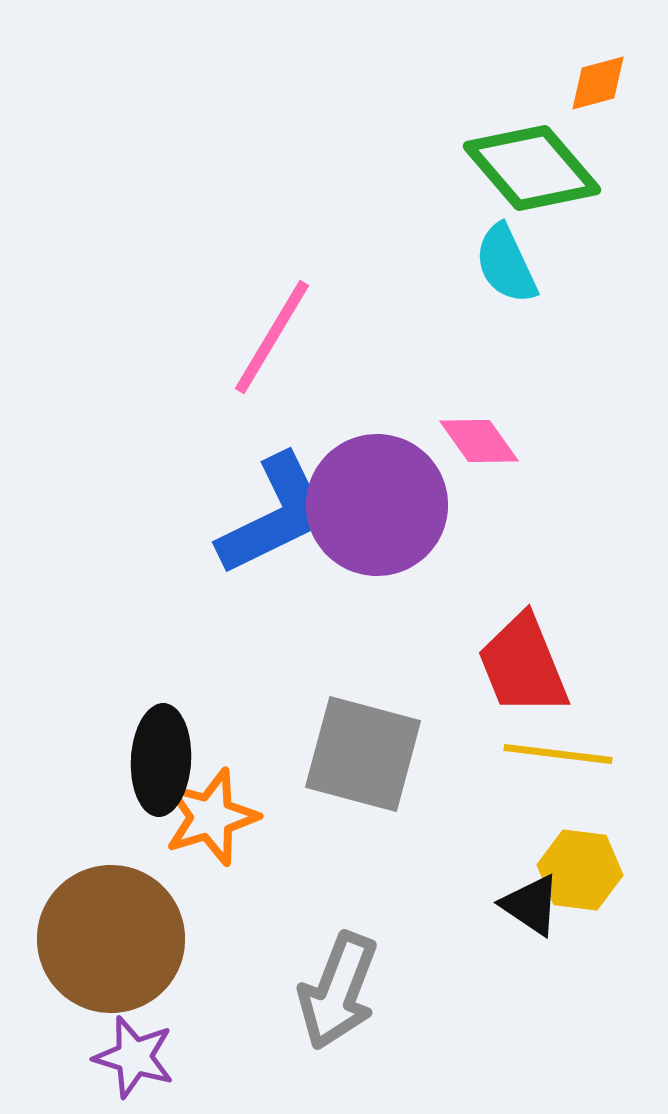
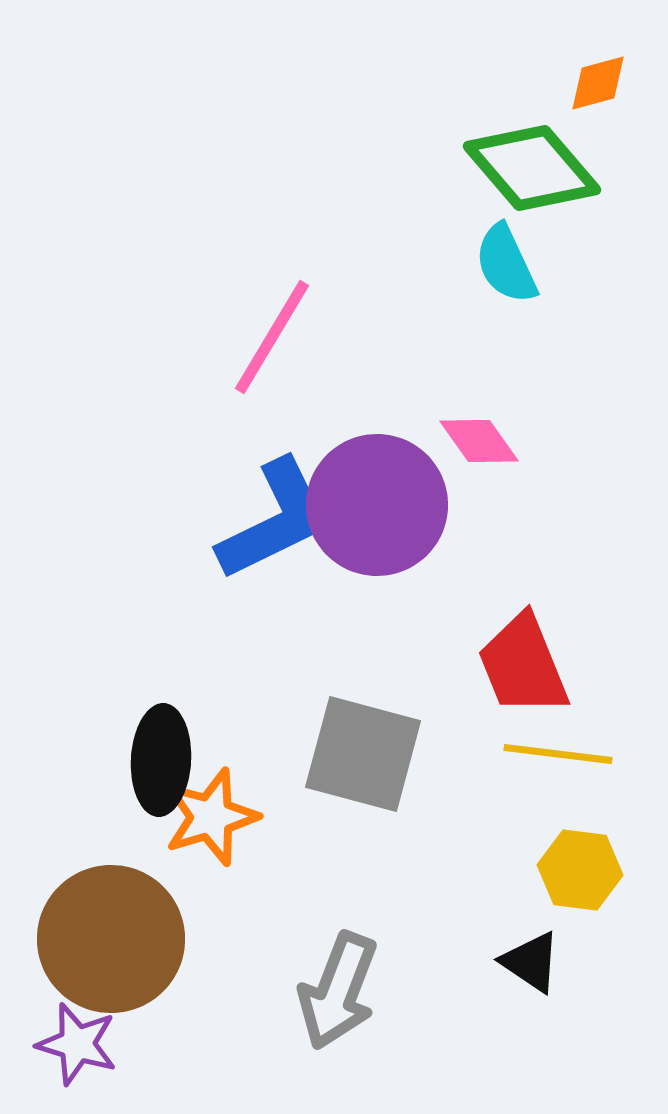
blue L-shape: moved 5 px down
black triangle: moved 57 px down
purple star: moved 57 px left, 13 px up
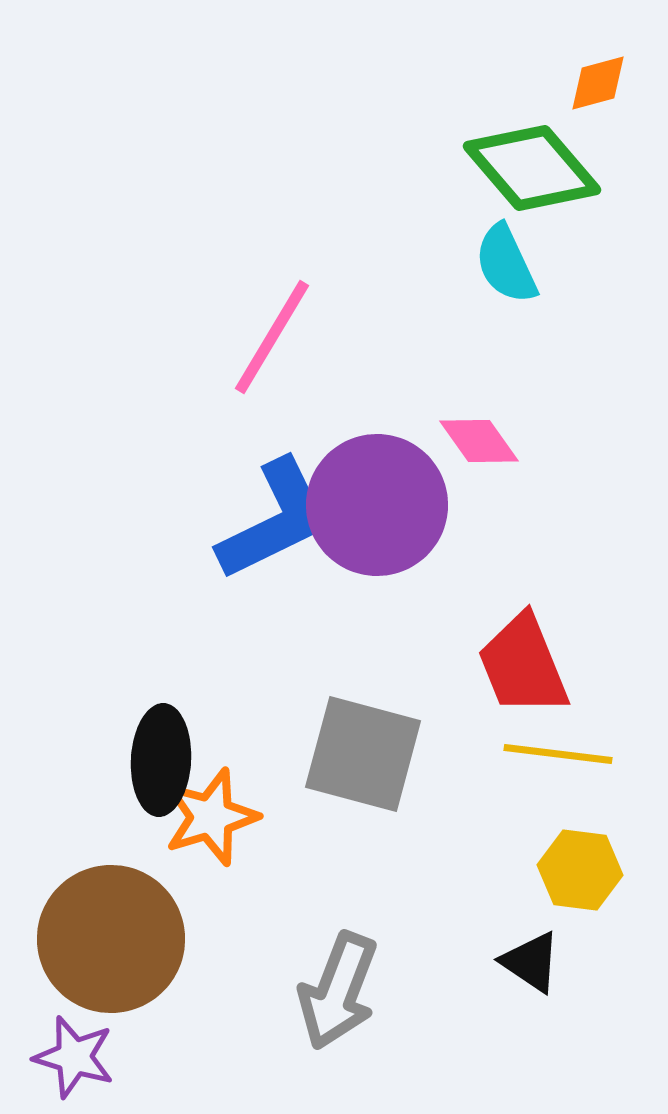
purple star: moved 3 px left, 13 px down
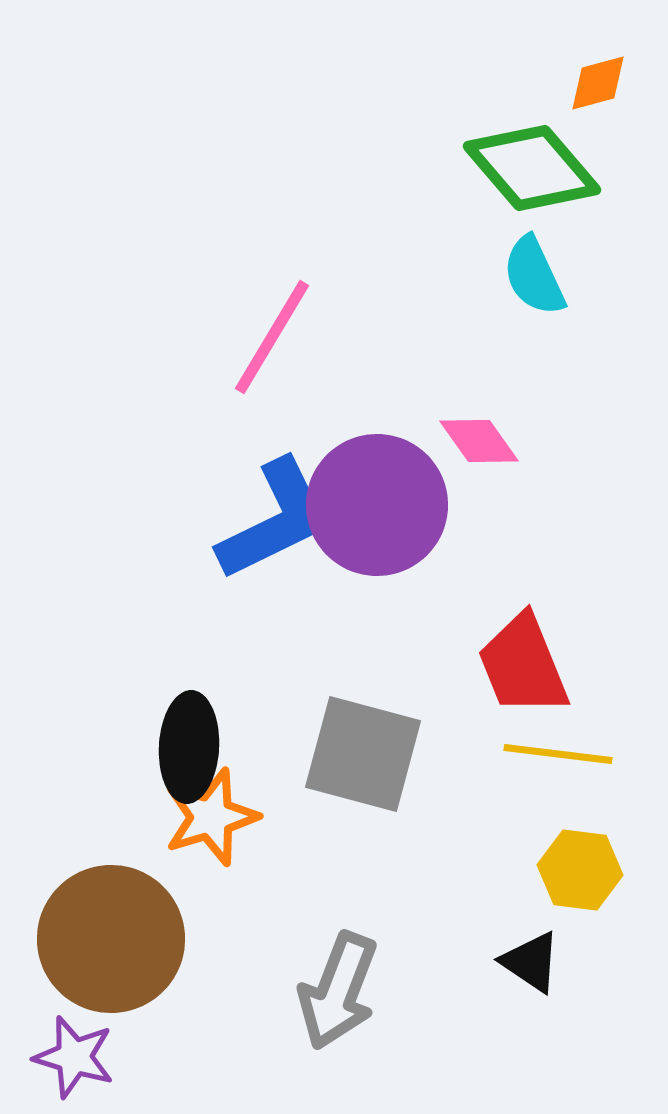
cyan semicircle: moved 28 px right, 12 px down
black ellipse: moved 28 px right, 13 px up
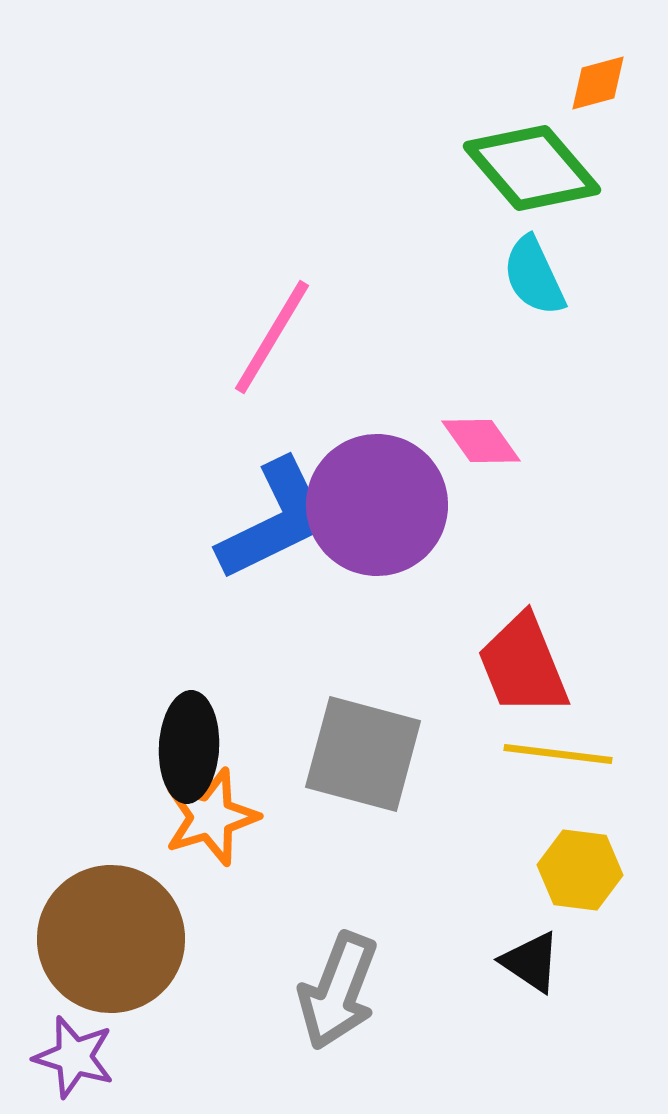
pink diamond: moved 2 px right
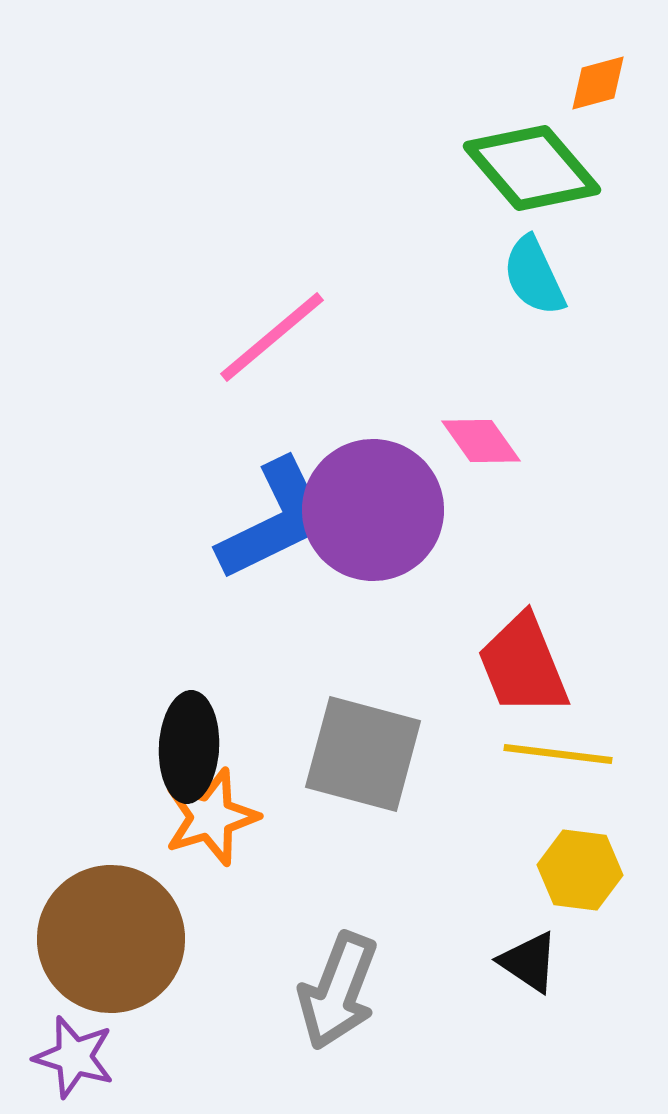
pink line: rotated 19 degrees clockwise
purple circle: moved 4 px left, 5 px down
black triangle: moved 2 px left
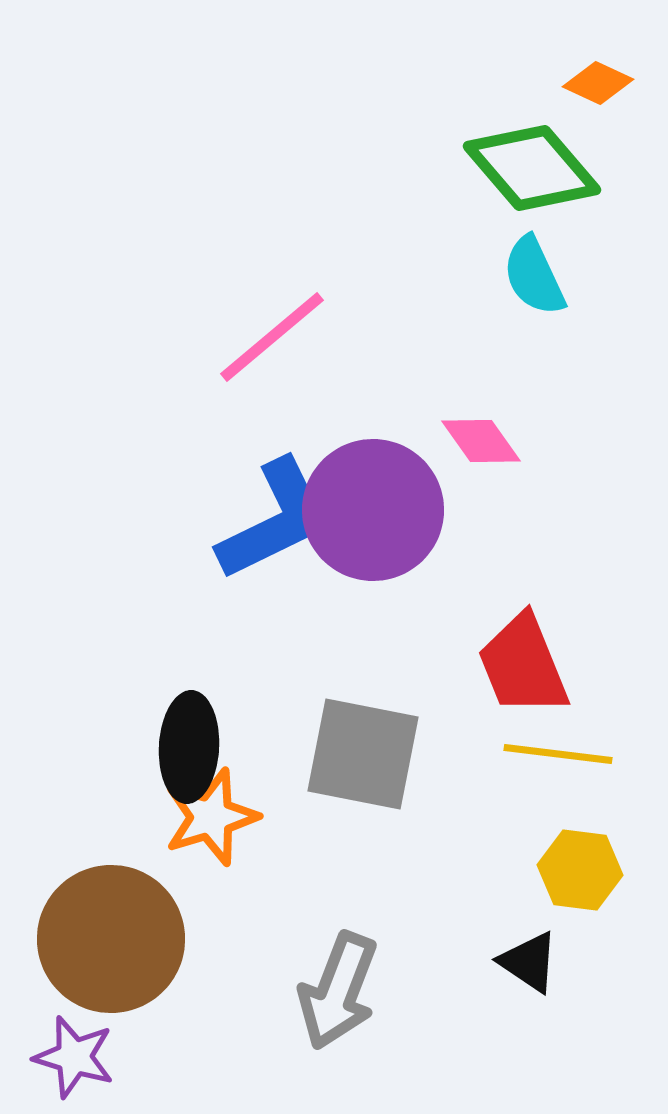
orange diamond: rotated 40 degrees clockwise
gray square: rotated 4 degrees counterclockwise
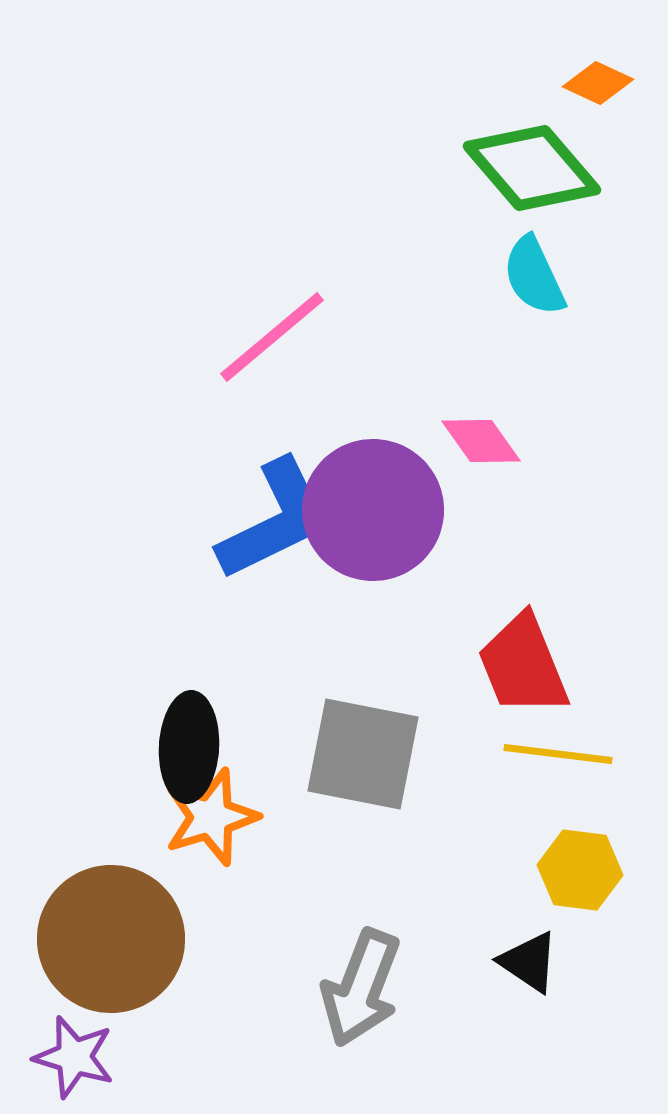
gray arrow: moved 23 px right, 3 px up
